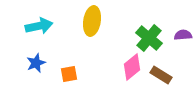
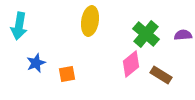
yellow ellipse: moved 2 px left
cyan arrow: moved 20 px left; rotated 112 degrees clockwise
green cross: moved 3 px left, 4 px up
pink diamond: moved 1 px left, 3 px up
orange square: moved 2 px left
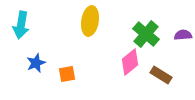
cyan arrow: moved 2 px right, 1 px up
pink diamond: moved 1 px left, 2 px up
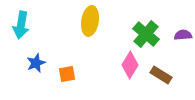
pink diamond: moved 3 px down; rotated 20 degrees counterclockwise
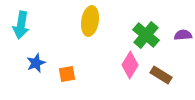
green cross: moved 1 px down
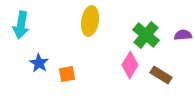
blue star: moved 3 px right; rotated 18 degrees counterclockwise
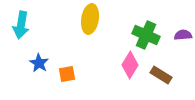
yellow ellipse: moved 2 px up
green cross: rotated 16 degrees counterclockwise
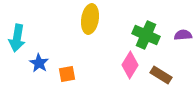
cyan arrow: moved 4 px left, 13 px down
